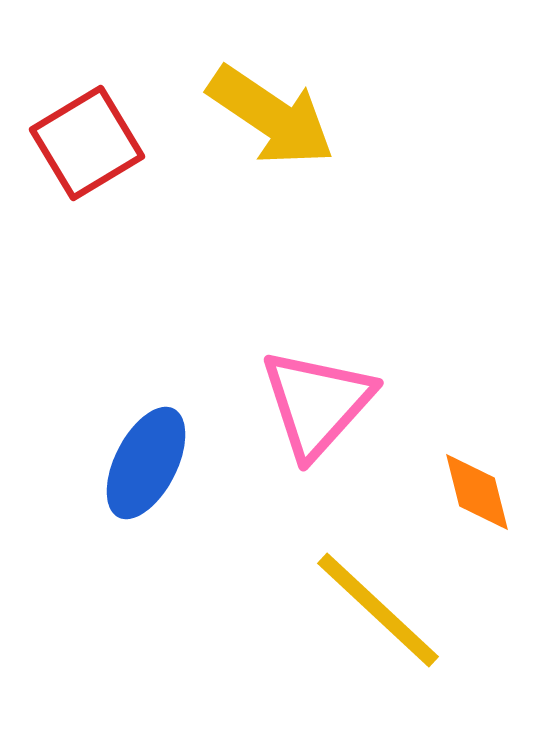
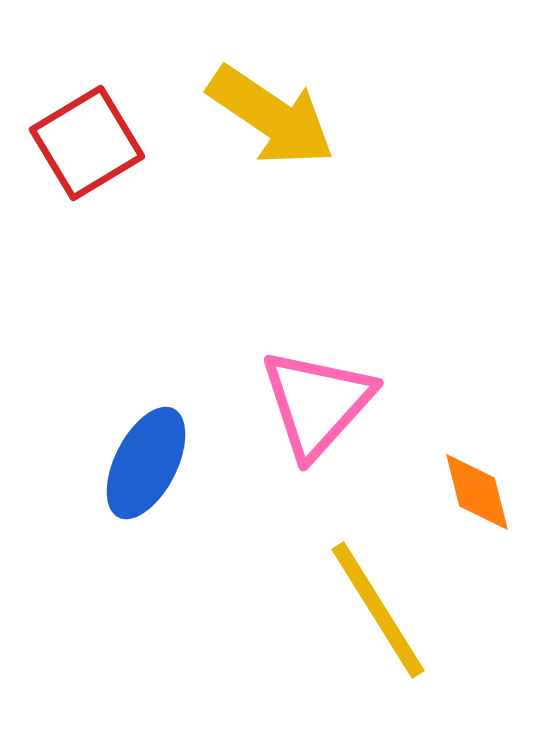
yellow line: rotated 15 degrees clockwise
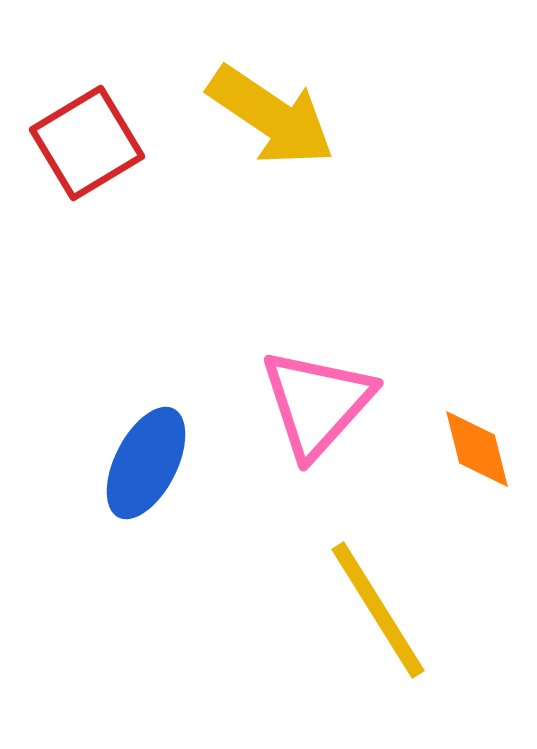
orange diamond: moved 43 px up
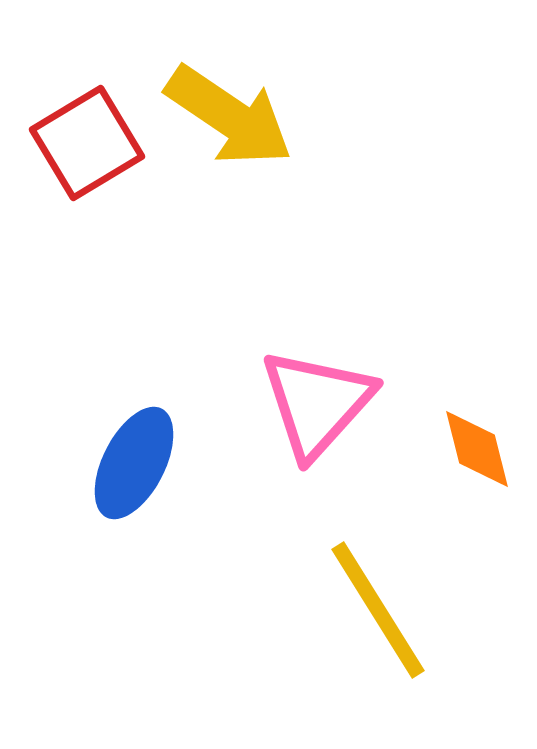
yellow arrow: moved 42 px left
blue ellipse: moved 12 px left
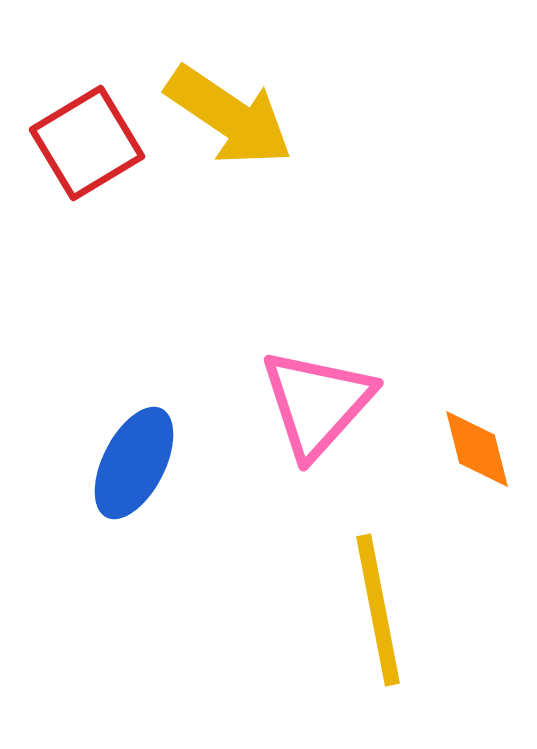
yellow line: rotated 21 degrees clockwise
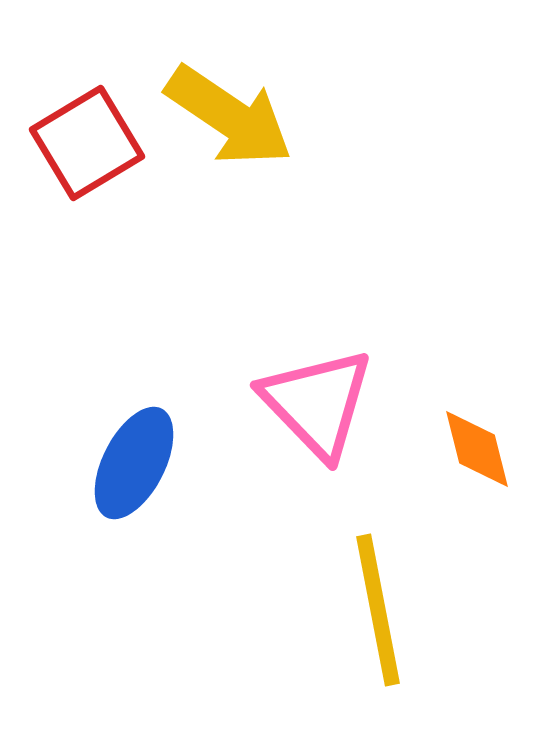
pink triangle: rotated 26 degrees counterclockwise
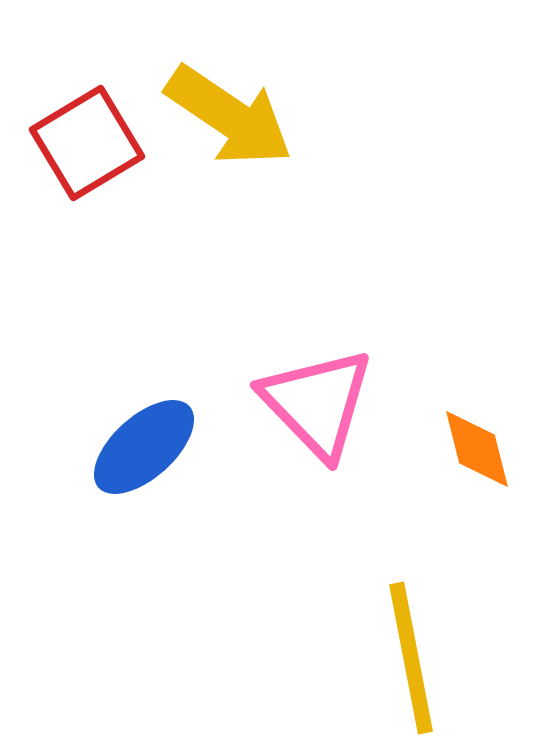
blue ellipse: moved 10 px right, 16 px up; rotated 21 degrees clockwise
yellow line: moved 33 px right, 48 px down
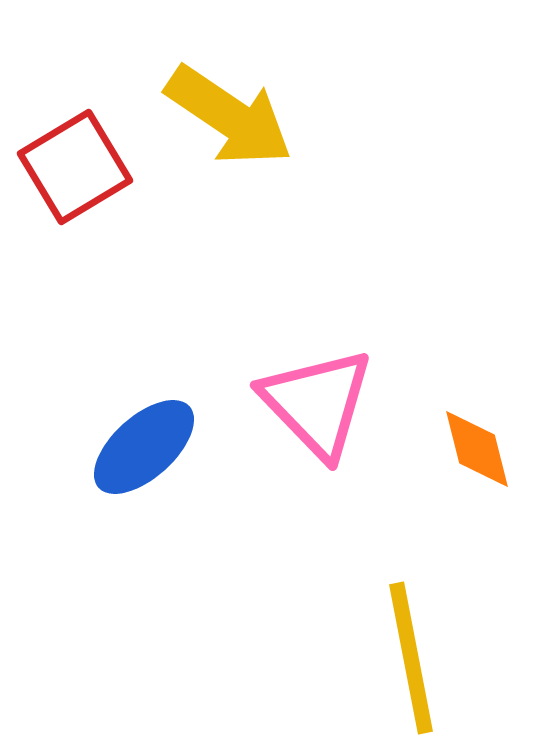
red square: moved 12 px left, 24 px down
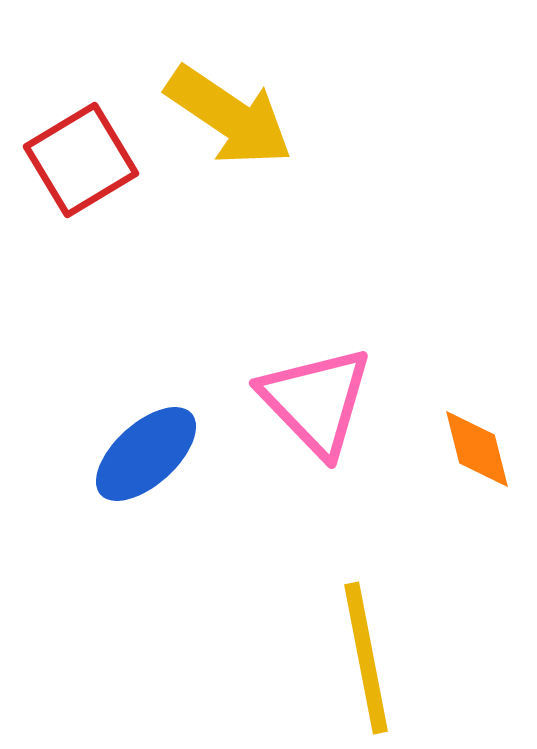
red square: moved 6 px right, 7 px up
pink triangle: moved 1 px left, 2 px up
blue ellipse: moved 2 px right, 7 px down
yellow line: moved 45 px left
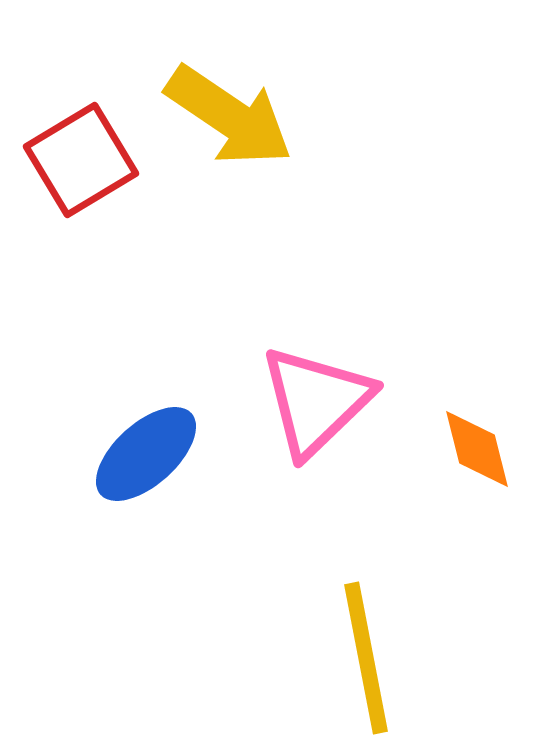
pink triangle: rotated 30 degrees clockwise
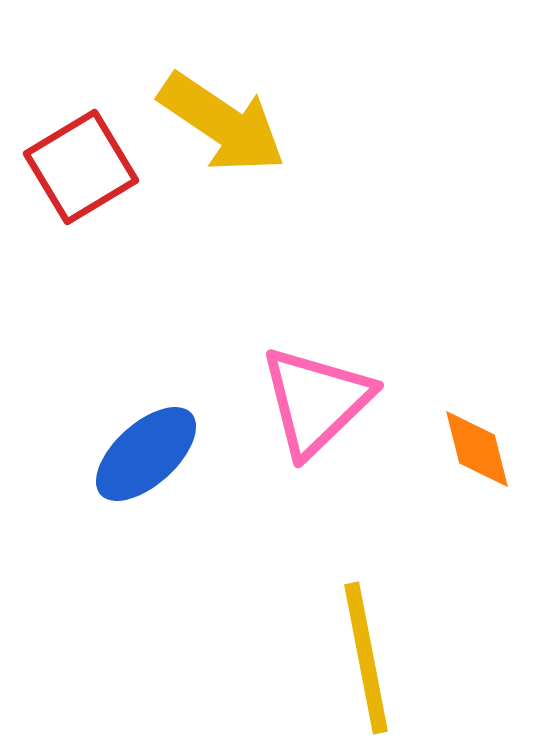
yellow arrow: moved 7 px left, 7 px down
red square: moved 7 px down
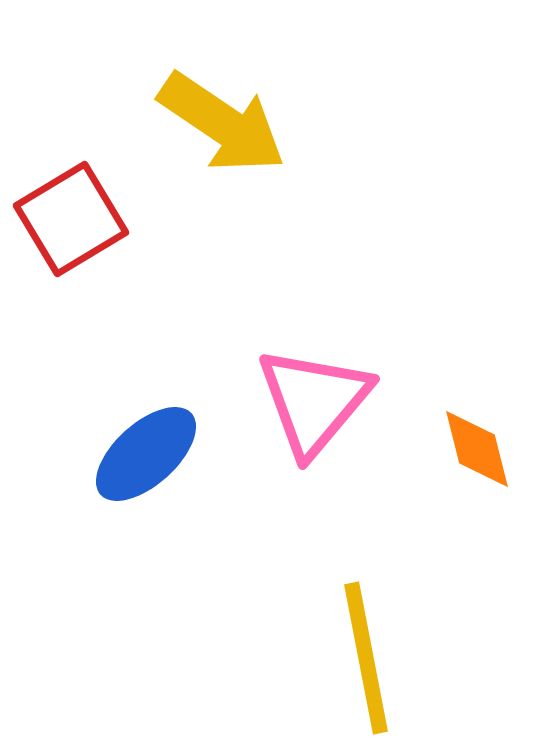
red square: moved 10 px left, 52 px down
pink triangle: moved 2 px left; rotated 6 degrees counterclockwise
